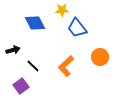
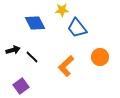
black line: moved 1 px left, 9 px up
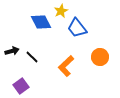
yellow star: moved 1 px left, 1 px down; rotated 24 degrees counterclockwise
blue diamond: moved 6 px right, 1 px up
black arrow: moved 1 px left, 1 px down
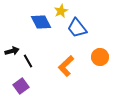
black line: moved 4 px left, 4 px down; rotated 16 degrees clockwise
